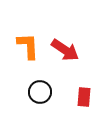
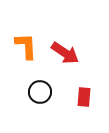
orange L-shape: moved 2 px left
red arrow: moved 3 px down
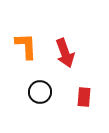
red arrow: rotated 36 degrees clockwise
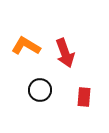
orange L-shape: rotated 56 degrees counterclockwise
black circle: moved 2 px up
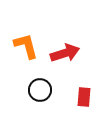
orange L-shape: rotated 44 degrees clockwise
red arrow: rotated 88 degrees counterclockwise
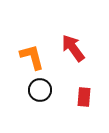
orange L-shape: moved 6 px right, 11 px down
red arrow: moved 8 px right, 5 px up; rotated 108 degrees counterclockwise
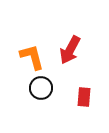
red arrow: moved 3 px left, 2 px down; rotated 116 degrees counterclockwise
black circle: moved 1 px right, 2 px up
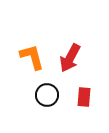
red arrow: moved 8 px down
black circle: moved 6 px right, 7 px down
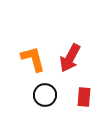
orange L-shape: moved 1 px right, 2 px down
black circle: moved 2 px left
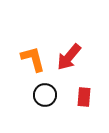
red arrow: moved 1 px left, 1 px up; rotated 12 degrees clockwise
